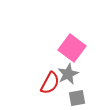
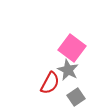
gray star: moved 4 px up; rotated 20 degrees counterclockwise
gray square: moved 1 px left, 1 px up; rotated 24 degrees counterclockwise
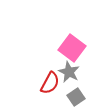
gray star: moved 1 px right, 2 px down
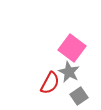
gray square: moved 3 px right, 1 px up
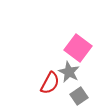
pink square: moved 6 px right
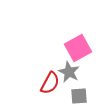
pink square: rotated 24 degrees clockwise
gray square: rotated 30 degrees clockwise
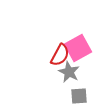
red semicircle: moved 10 px right, 28 px up
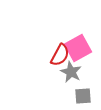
gray star: moved 2 px right
gray square: moved 4 px right
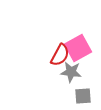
gray star: rotated 20 degrees counterclockwise
